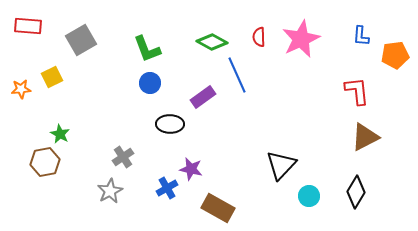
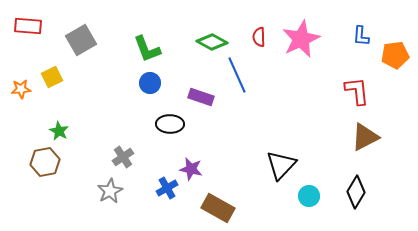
purple rectangle: moved 2 px left; rotated 55 degrees clockwise
green star: moved 1 px left, 3 px up
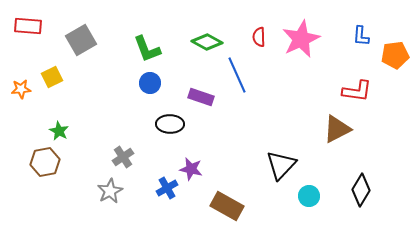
green diamond: moved 5 px left
red L-shape: rotated 104 degrees clockwise
brown triangle: moved 28 px left, 8 px up
black diamond: moved 5 px right, 2 px up
brown rectangle: moved 9 px right, 2 px up
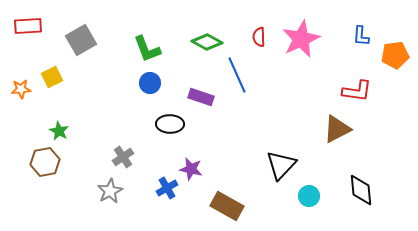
red rectangle: rotated 8 degrees counterclockwise
black diamond: rotated 36 degrees counterclockwise
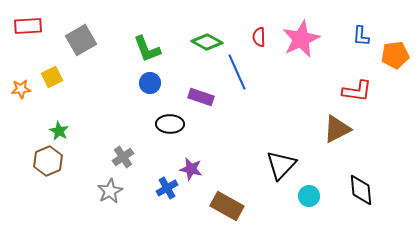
blue line: moved 3 px up
brown hexagon: moved 3 px right, 1 px up; rotated 12 degrees counterclockwise
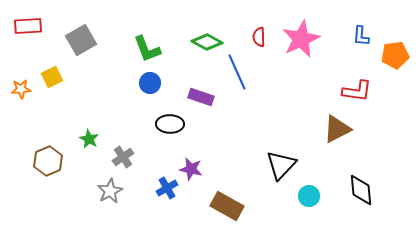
green star: moved 30 px right, 8 px down
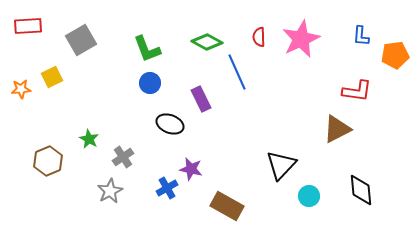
purple rectangle: moved 2 px down; rotated 45 degrees clockwise
black ellipse: rotated 20 degrees clockwise
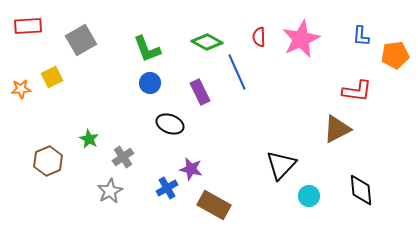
purple rectangle: moved 1 px left, 7 px up
brown rectangle: moved 13 px left, 1 px up
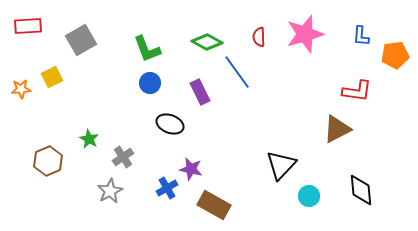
pink star: moved 4 px right, 5 px up; rotated 9 degrees clockwise
blue line: rotated 12 degrees counterclockwise
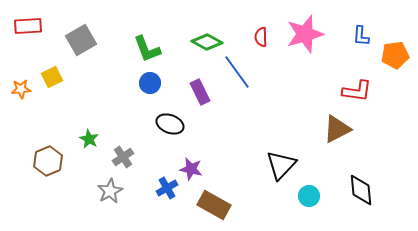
red semicircle: moved 2 px right
